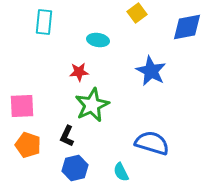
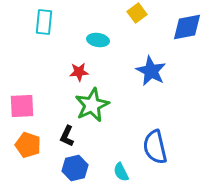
blue semicircle: moved 3 px right, 4 px down; rotated 120 degrees counterclockwise
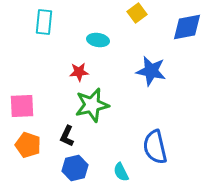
blue star: rotated 16 degrees counterclockwise
green star: rotated 12 degrees clockwise
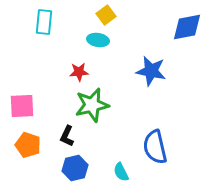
yellow square: moved 31 px left, 2 px down
